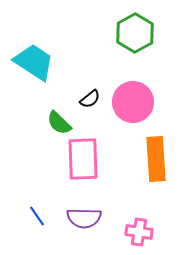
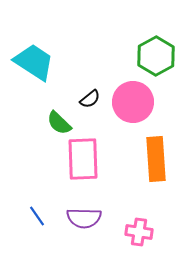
green hexagon: moved 21 px right, 23 px down
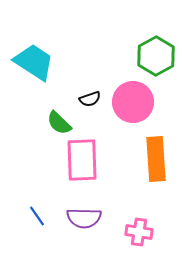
black semicircle: rotated 20 degrees clockwise
pink rectangle: moved 1 px left, 1 px down
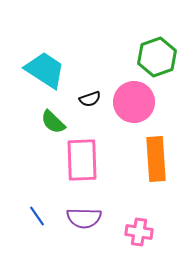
green hexagon: moved 1 px right, 1 px down; rotated 9 degrees clockwise
cyan trapezoid: moved 11 px right, 8 px down
pink circle: moved 1 px right
green semicircle: moved 6 px left, 1 px up
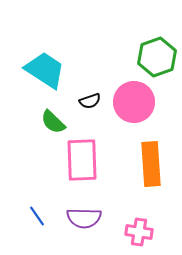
black semicircle: moved 2 px down
orange rectangle: moved 5 px left, 5 px down
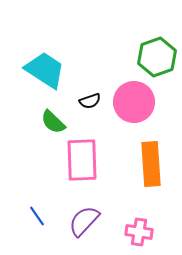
purple semicircle: moved 3 px down; rotated 132 degrees clockwise
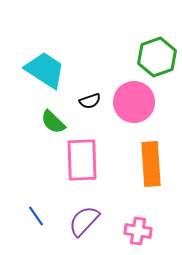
blue line: moved 1 px left
pink cross: moved 1 px left, 1 px up
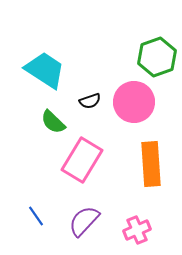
pink rectangle: rotated 33 degrees clockwise
pink cross: moved 1 px left, 1 px up; rotated 32 degrees counterclockwise
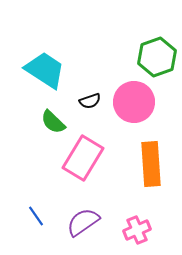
pink rectangle: moved 1 px right, 2 px up
purple semicircle: moved 1 px left, 1 px down; rotated 12 degrees clockwise
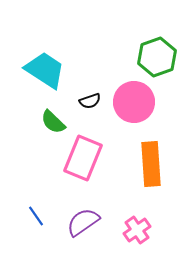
pink rectangle: rotated 9 degrees counterclockwise
pink cross: rotated 12 degrees counterclockwise
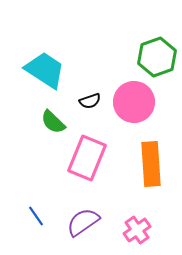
pink rectangle: moved 4 px right
